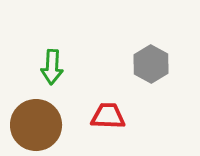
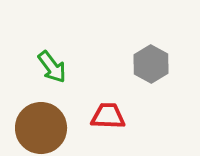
green arrow: rotated 40 degrees counterclockwise
brown circle: moved 5 px right, 3 px down
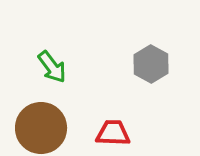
red trapezoid: moved 5 px right, 17 px down
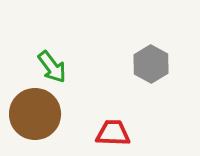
brown circle: moved 6 px left, 14 px up
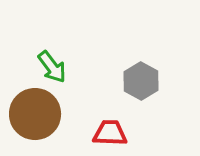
gray hexagon: moved 10 px left, 17 px down
red trapezoid: moved 3 px left
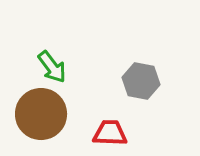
gray hexagon: rotated 18 degrees counterclockwise
brown circle: moved 6 px right
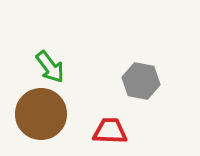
green arrow: moved 2 px left
red trapezoid: moved 2 px up
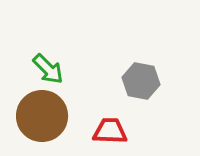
green arrow: moved 2 px left, 2 px down; rotated 8 degrees counterclockwise
brown circle: moved 1 px right, 2 px down
